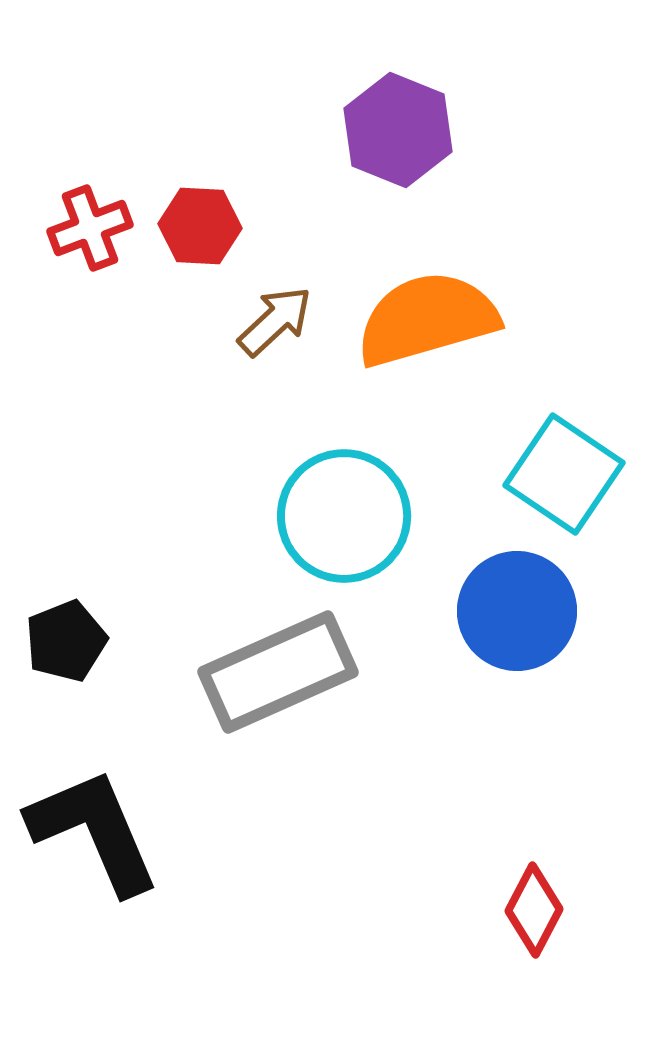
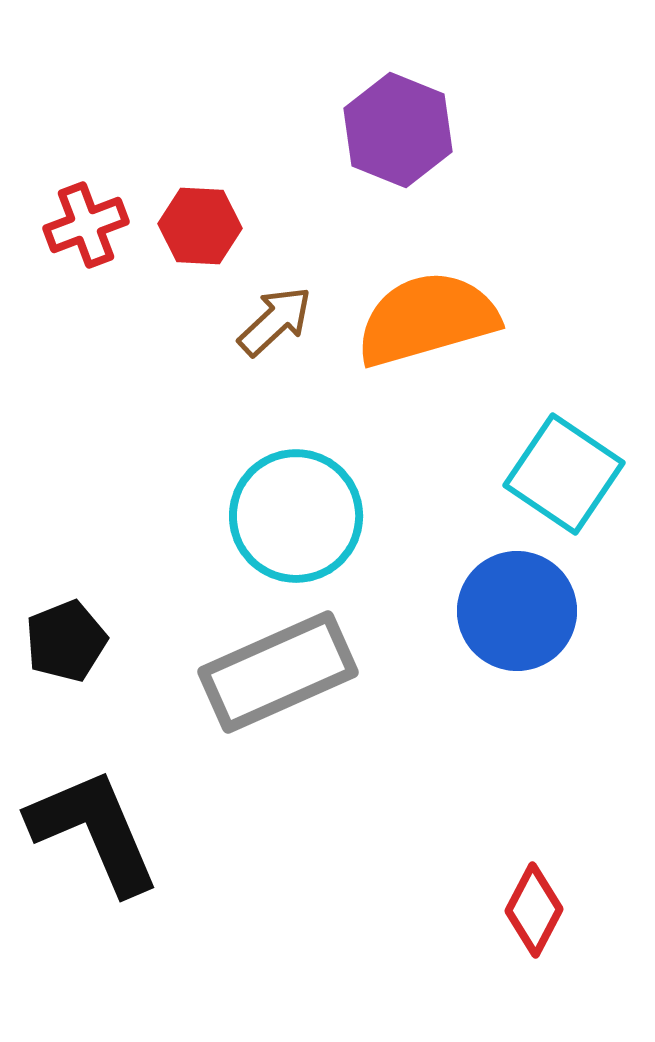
red cross: moved 4 px left, 3 px up
cyan circle: moved 48 px left
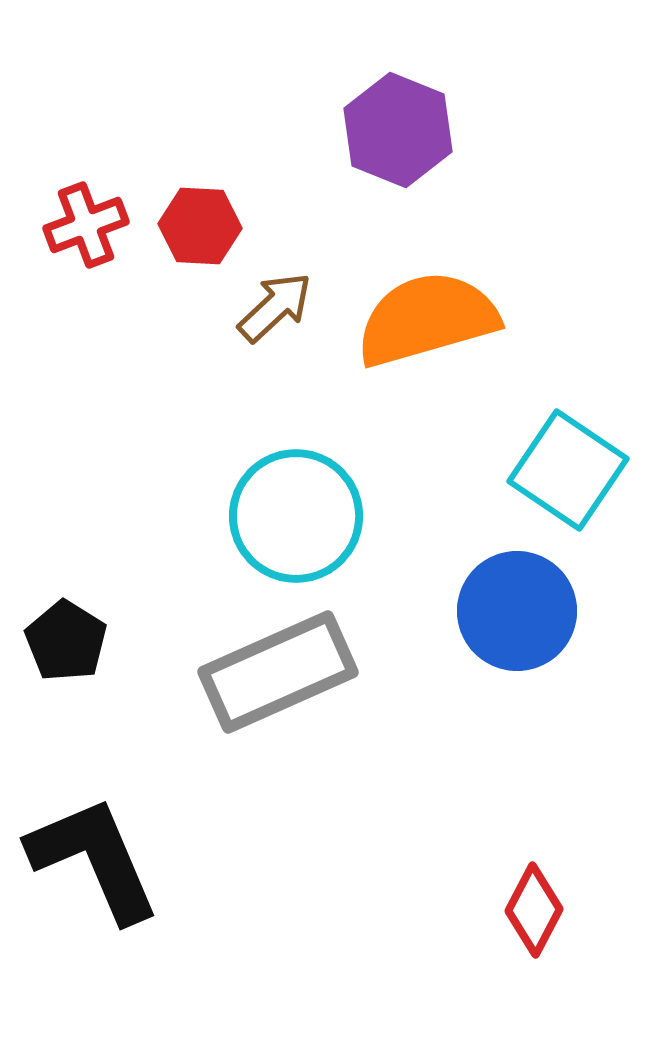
brown arrow: moved 14 px up
cyan square: moved 4 px right, 4 px up
black pentagon: rotated 18 degrees counterclockwise
black L-shape: moved 28 px down
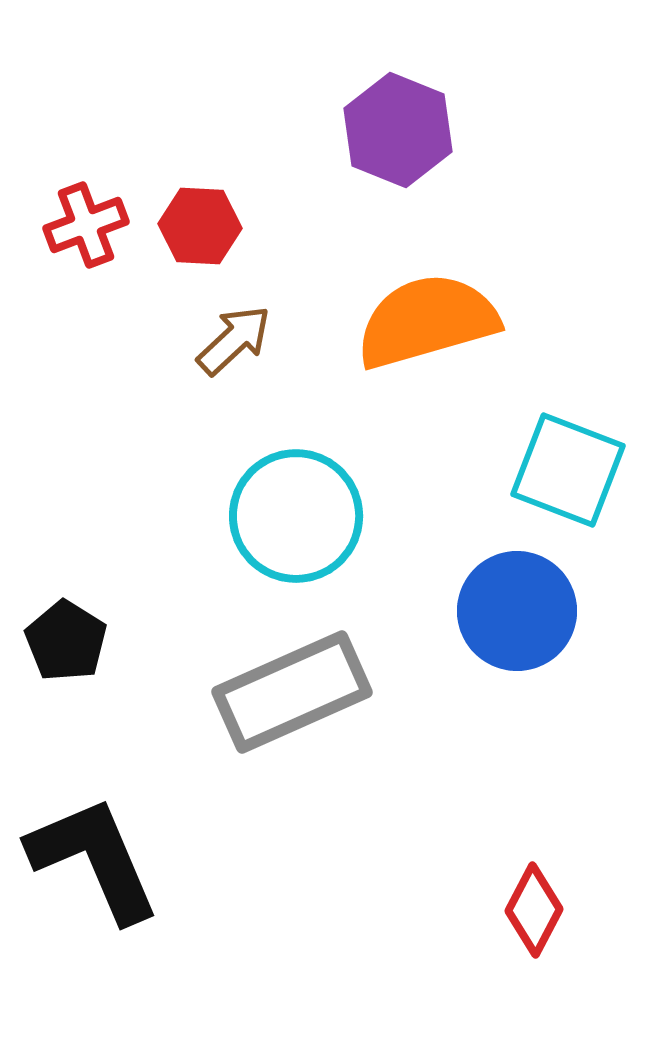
brown arrow: moved 41 px left, 33 px down
orange semicircle: moved 2 px down
cyan square: rotated 13 degrees counterclockwise
gray rectangle: moved 14 px right, 20 px down
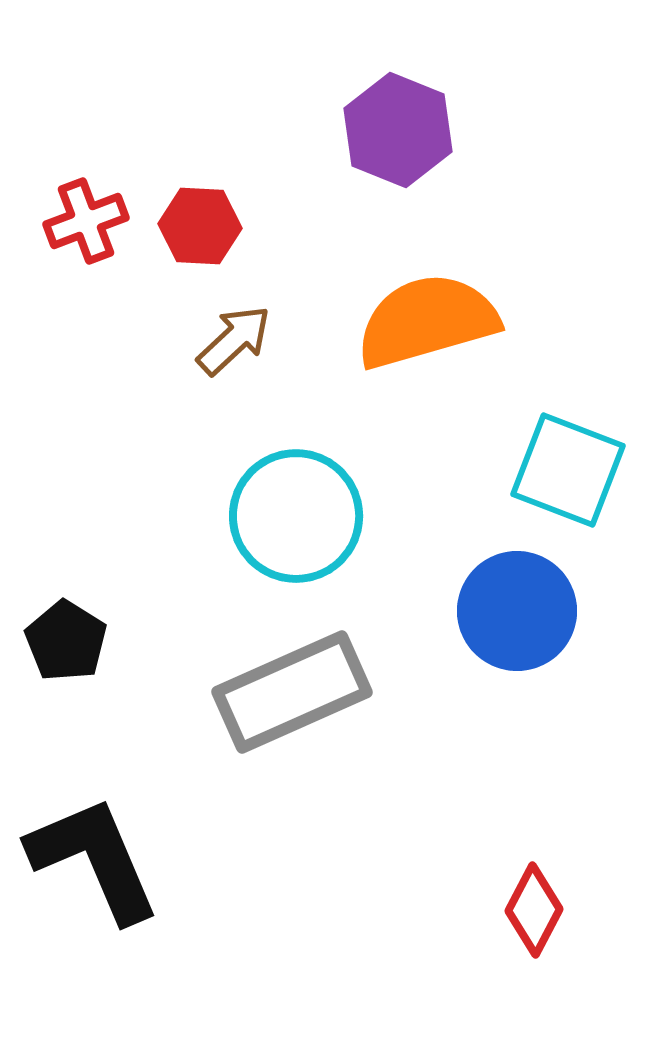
red cross: moved 4 px up
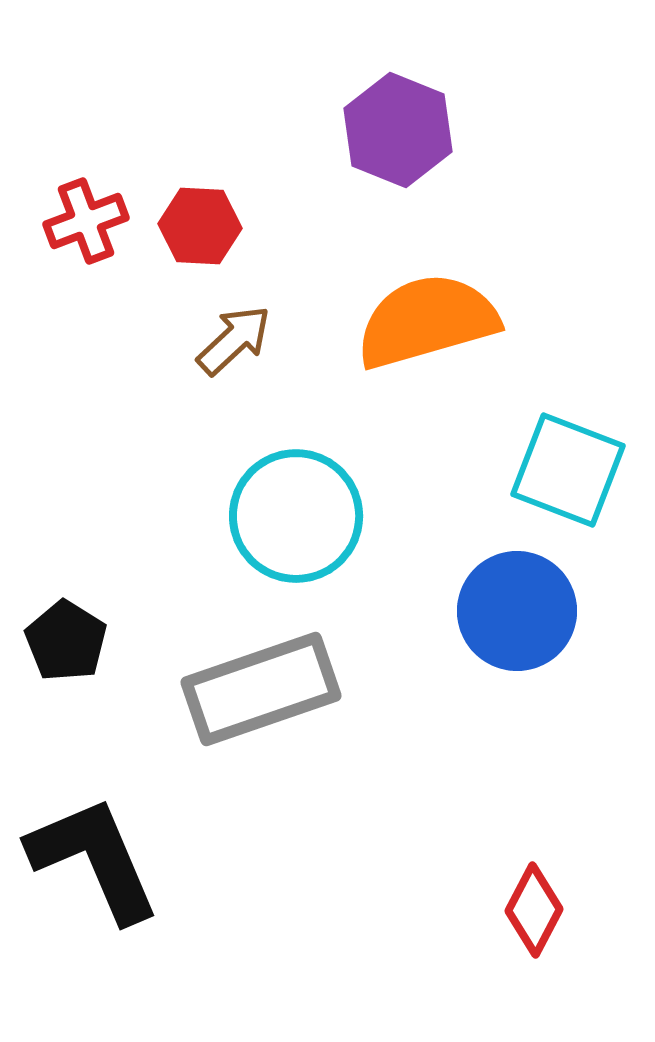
gray rectangle: moved 31 px left, 3 px up; rotated 5 degrees clockwise
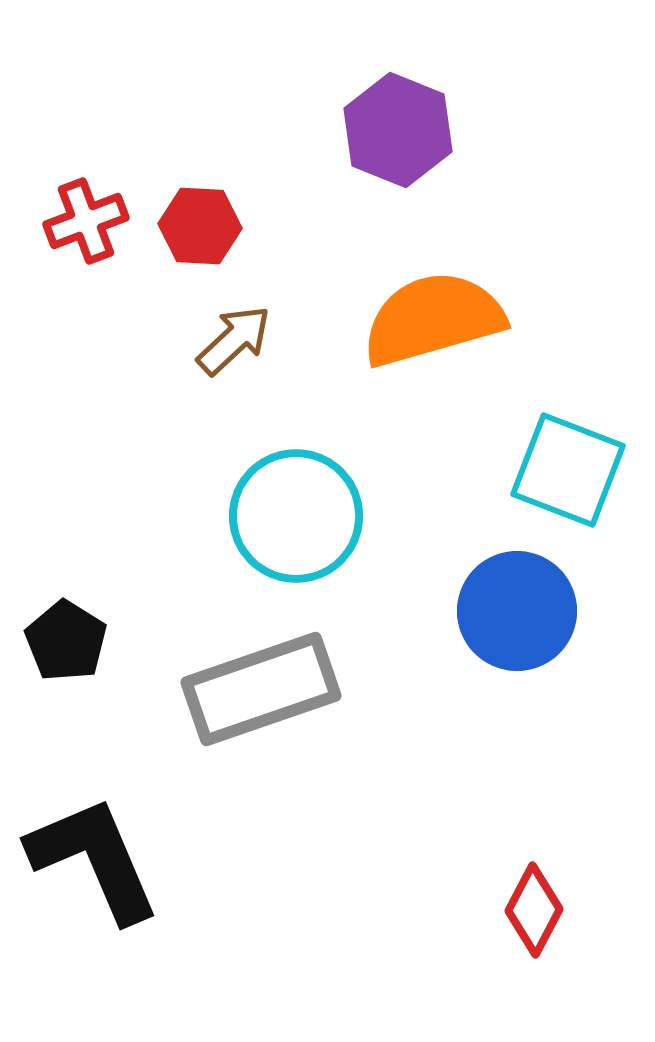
orange semicircle: moved 6 px right, 2 px up
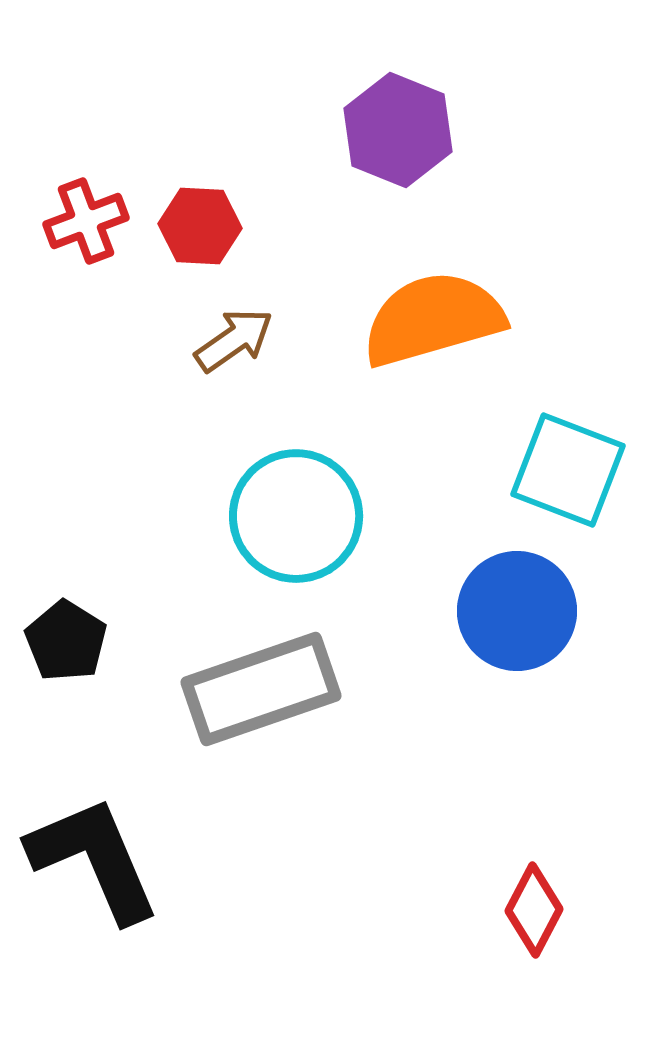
brown arrow: rotated 8 degrees clockwise
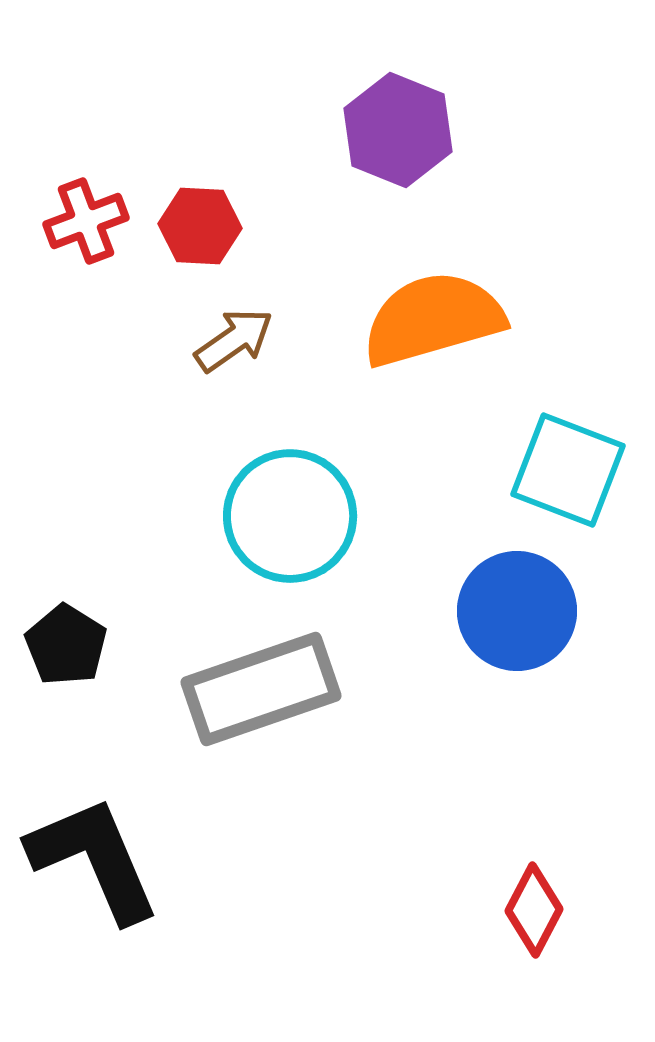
cyan circle: moved 6 px left
black pentagon: moved 4 px down
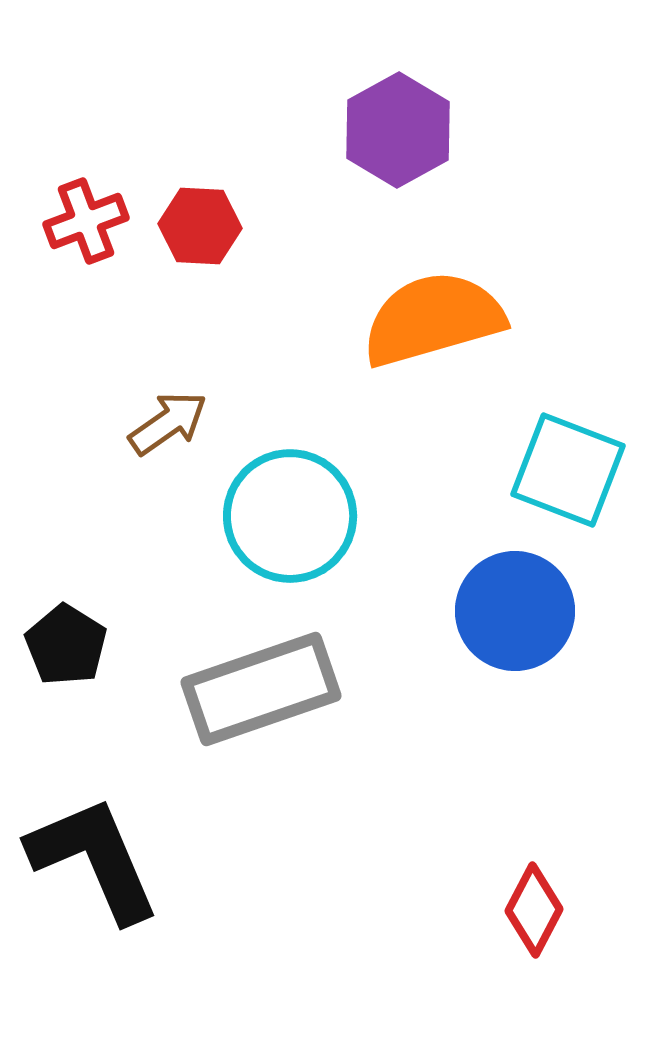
purple hexagon: rotated 9 degrees clockwise
brown arrow: moved 66 px left, 83 px down
blue circle: moved 2 px left
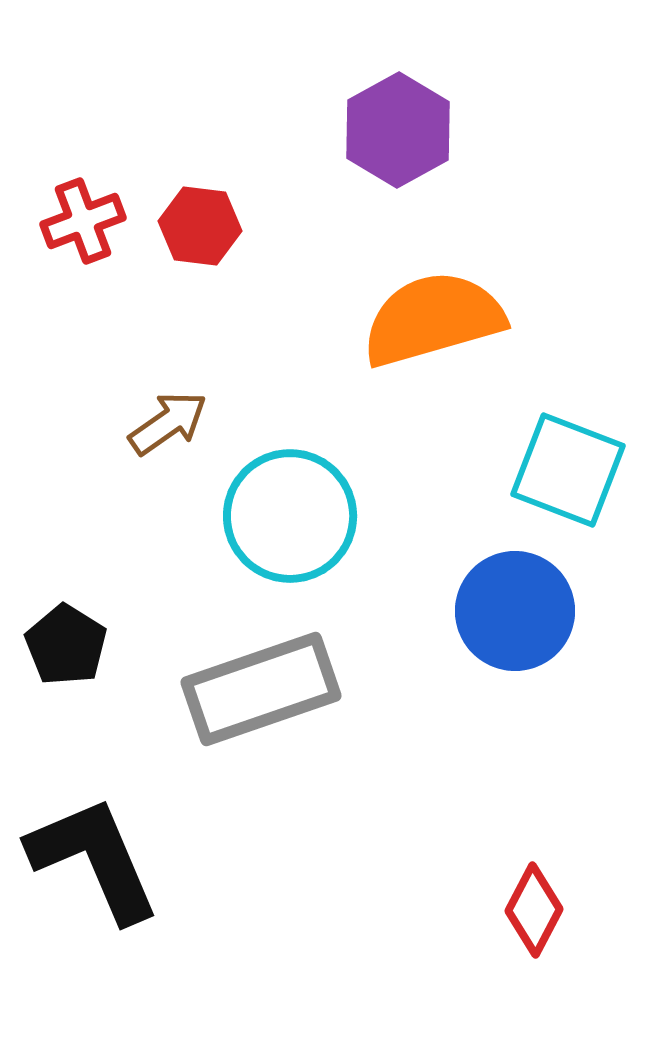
red cross: moved 3 px left
red hexagon: rotated 4 degrees clockwise
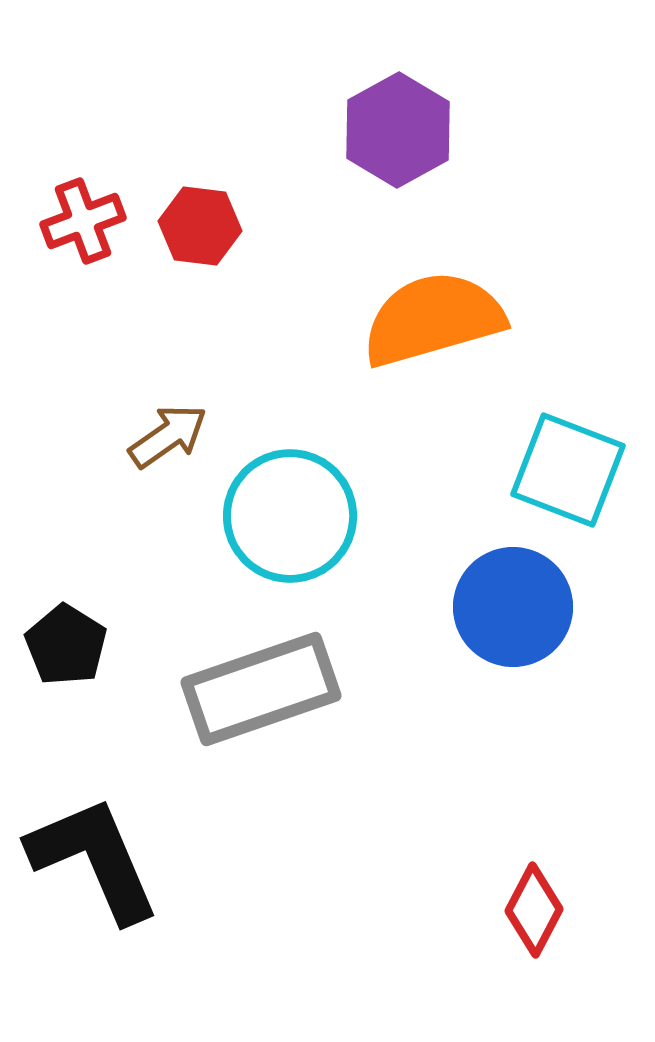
brown arrow: moved 13 px down
blue circle: moved 2 px left, 4 px up
